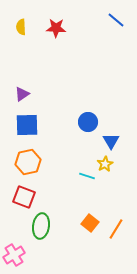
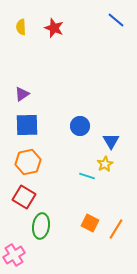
red star: moved 2 px left; rotated 18 degrees clockwise
blue circle: moved 8 px left, 4 px down
red square: rotated 10 degrees clockwise
orange square: rotated 12 degrees counterclockwise
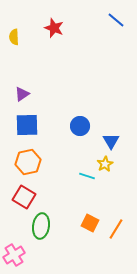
yellow semicircle: moved 7 px left, 10 px down
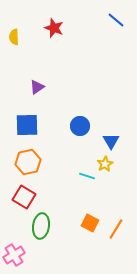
purple triangle: moved 15 px right, 7 px up
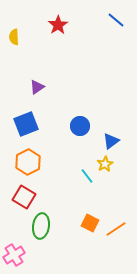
red star: moved 4 px right, 3 px up; rotated 18 degrees clockwise
blue square: moved 1 px left, 1 px up; rotated 20 degrees counterclockwise
blue triangle: rotated 24 degrees clockwise
orange hexagon: rotated 15 degrees counterclockwise
cyan line: rotated 35 degrees clockwise
orange line: rotated 25 degrees clockwise
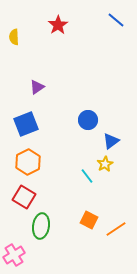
blue circle: moved 8 px right, 6 px up
orange square: moved 1 px left, 3 px up
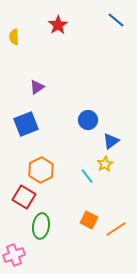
orange hexagon: moved 13 px right, 8 px down
pink cross: rotated 10 degrees clockwise
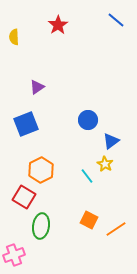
yellow star: rotated 14 degrees counterclockwise
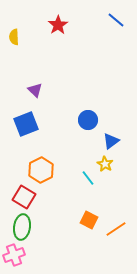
purple triangle: moved 2 px left, 3 px down; rotated 42 degrees counterclockwise
cyan line: moved 1 px right, 2 px down
green ellipse: moved 19 px left, 1 px down
